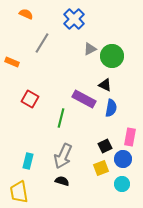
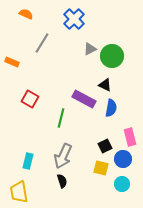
pink rectangle: rotated 24 degrees counterclockwise
yellow square: rotated 35 degrees clockwise
black semicircle: rotated 56 degrees clockwise
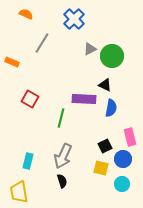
purple rectangle: rotated 25 degrees counterclockwise
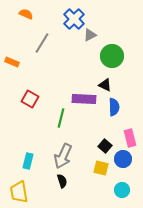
gray triangle: moved 14 px up
blue semicircle: moved 3 px right, 1 px up; rotated 12 degrees counterclockwise
pink rectangle: moved 1 px down
black square: rotated 24 degrees counterclockwise
cyan circle: moved 6 px down
